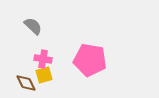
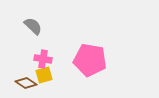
brown diamond: rotated 30 degrees counterclockwise
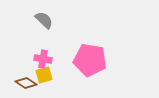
gray semicircle: moved 11 px right, 6 px up
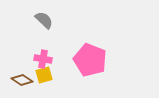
pink pentagon: rotated 12 degrees clockwise
brown diamond: moved 4 px left, 3 px up
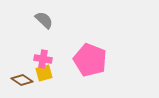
yellow square: moved 2 px up
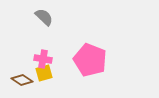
gray semicircle: moved 3 px up
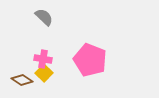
yellow square: rotated 30 degrees counterclockwise
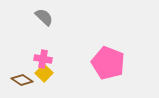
pink pentagon: moved 18 px right, 3 px down
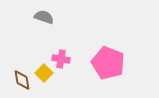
gray semicircle: rotated 24 degrees counterclockwise
pink cross: moved 18 px right
brown diamond: rotated 45 degrees clockwise
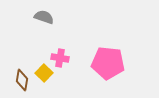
pink cross: moved 1 px left, 1 px up
pink pentagon: rotated 16 degrees counterclockwise
brown diamond: rotated 20 degrees clockwise
